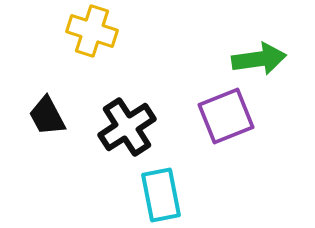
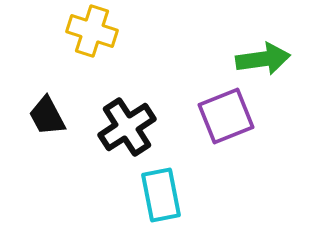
green arrow: moved 4 px right
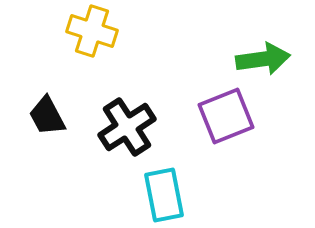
cyan rectangle: moved 3 px right
